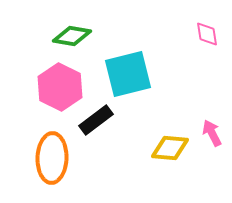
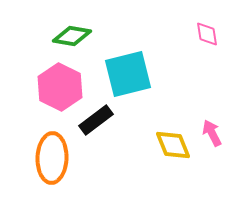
yellow diamond: moved 3 px right, 3 px up; rotated 63 degrees clockwise
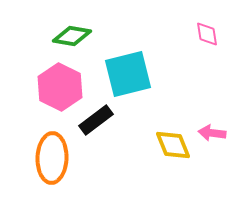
pink arrow: rotated 56 degrees counterclockwise
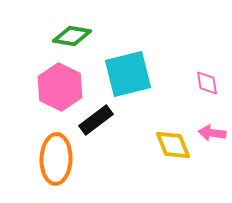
pink diamond: moved 49 px down
orange ellipse: moved 4 px right, 1 px down
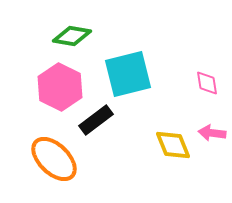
orange ellipse: moved 2 px left; rotated 48 degrees counterclockwise
